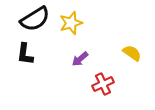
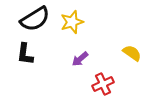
yellow star: moved 1 px right, 1 px up
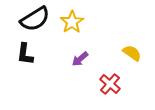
yellow star: rotated 15 degrees counterclockwise
red cross: moved 7 px right; rotated 25 degrees counterclockwise
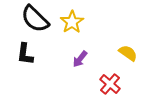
black semicircle: rotated 76 degrees clockwise
yellow semicircle: moved 4 px left
purple arrow: rotated 12 degrees counterclockwise
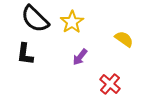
yellow semicircle: moved 4 px left, 14 px up
purple arrow: moved 2 px up
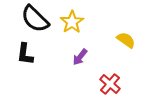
yellow semicircle: moved 2 px right, 1 px down
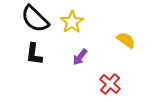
black L-shape: moved 9 px right
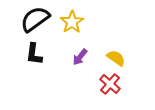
black semicircle: rotated 100 degrees clockwise
yellow semicircle: moved 10 px left, 18 px down
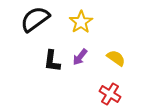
yellow star: moved 9 px right
black L-shape: moved 18 px right, 7 px down
red cross: moved 10 px down; rotated 10 degrees counterclockwise
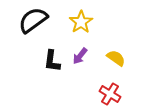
black semicircle: moved 2 px left, 1 px down
purple arrow: moved 1 px up
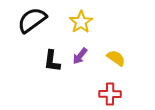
black semicircle: moved 1 px left
red cross: rotated 30 degrees counterclockwise
